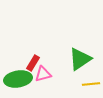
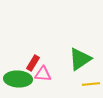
pink triangle: rotated 18 degrees clockwise
green ellipse: rotated 12 degrees clockwise
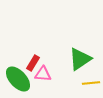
green ellipse: rotated 44 degrees clockwise
yellow line: moved 1 px up
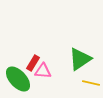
pink triangle: moved 3 px up
yellow line: rotated 18 degrees clockwise
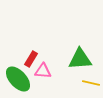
green triangle: rotated 30 degrees clockwise
red rectangle: moved 2 px left, 4 px up
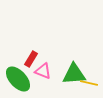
green triangle: moved 6 px left, 15 px down
pink triangle: rotated 18 degrees clockwise
yellow line: moved 2 px left
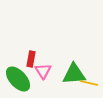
red rectangle: rotated 21 degrees counterclockwise
pink triangle: rotated 36 degrees clockwise
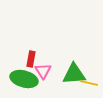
green ellipse: moved 6 px right; rotated 32 degrees counterclockwise
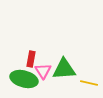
green triangle: moved 10 px left, 5 px up
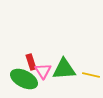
red rectangle: moved 3 px down; rotated 28 degrees counterclockwise
green ellipse: rotated 12 degrees clockwise
yellow line: moved 2 px right, 8 px up
